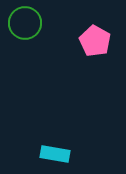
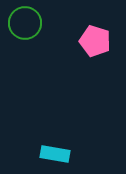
pink pentagon: rotated 12 degrees counterclockwise
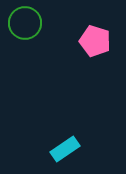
cyan rectangle: moved 10 px right, 5 px up; rotated 44 degrees counterclockwise
